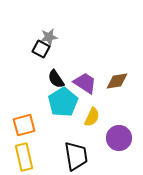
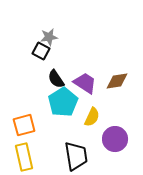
black square: moved 2 px down
purple circle: moved 4 px left, 1 px down
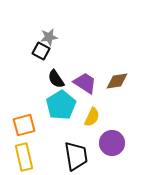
cyan pentagon: moved 2 px left, 3 px down
purple circle: moved 3 px left, 4 px down
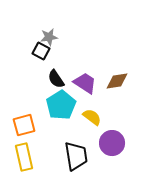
yellow semicircle: rotated 78 degrees counterclockwise
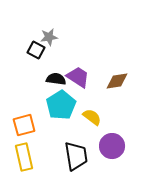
black square: moved 5 px left, 1 px up
black semicircle: rotated 132 degrees clockwise
purple trapezoid: moved 7 px left, 6 px up
purple circle: moved 3 px down
